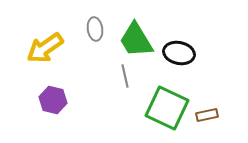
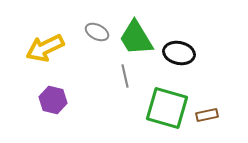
gray ellipse: moved 2 px right, 3 px down; rotated 55 degrees counterclockwise
green trapezoid: moved 2 px up
yellow arrow: rotated 9 degrees clockwise
green square: rotated 9 degrees counterclockwise
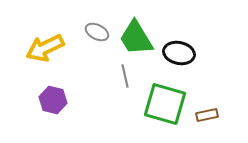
green square: moved 2 px left, 4 px up
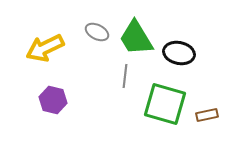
gray line: rotated 20 degrees clockwise
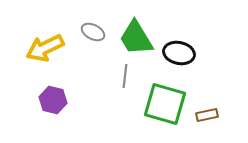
gray ellipse: moved 4 px left
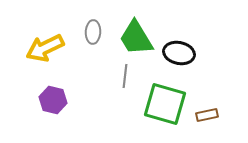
gray ellipse: rotated 65 degrees clockwise
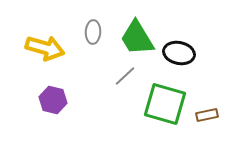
green trapezoid: moved 1 px right
yellow arrow: rotated 138 degrees counterclockwise
gray line: rotated 40 degrees clockwise
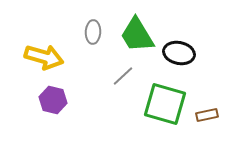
green trapezoid: moved 3 px up
yellow arrow: moved 1 px left, 9 px down
gray line: moved 2 px left
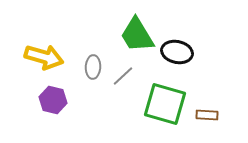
gray ellipse: moved 35 px down
black ellipse: moved 2 px left, 1 px up
brown rectangle: rotated 15 degrees clockwise
